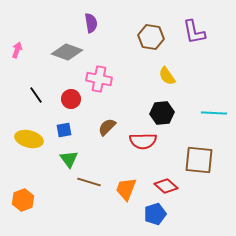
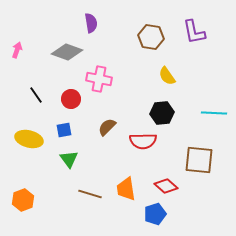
brown line: moved 1 px right, 12 px down
orange trapezoid: rotated 30 degrees counterclockwise
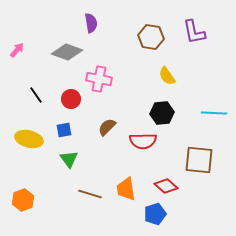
pink arrow: rotated 21 degrees clockwise
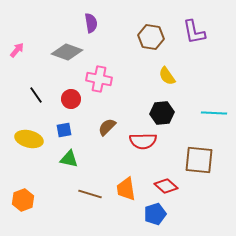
green triangle: rotated 42 degrees counterclockwise
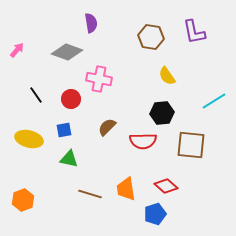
cyan line: moved 12 px up; rotated 35 degrees counterclockwise
brown square: moved 8 px left, 15 px up
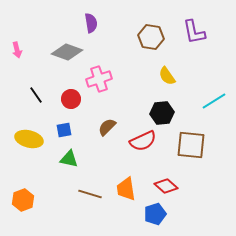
pink arrow: rotated 126 degrees clockwise
pink cross: rotated 30 degrees counterclockwise
red semicircle: rotated 24 degrees counterclockwise
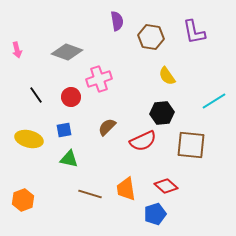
purple semicircle: moved 26 px right, 2 px up
red circle: moved 2 px up
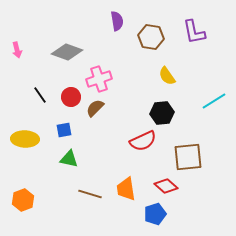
black line: moved 4 px right
brown semicircle: moved 12 px left, 19 px up
yellow ellipse: moved 4 px left; rotated 12 degrees counterclockwise
brown square: moved 3 px left, 12 px down; rotated 12 degrees counterclockwise
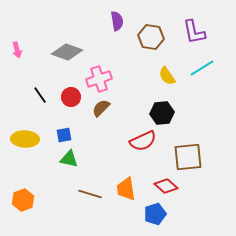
cyan line: moved 12 px left, 33 px up
brown semicircle: moved 6 px right
blue square: moved 5 px down
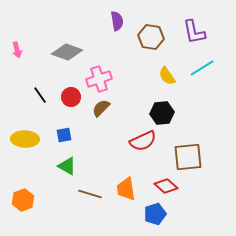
green triangle: moved 2 px left, 7 px down; rotated 18 degrees clockwise
